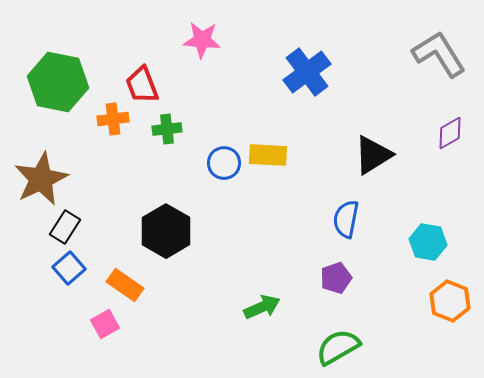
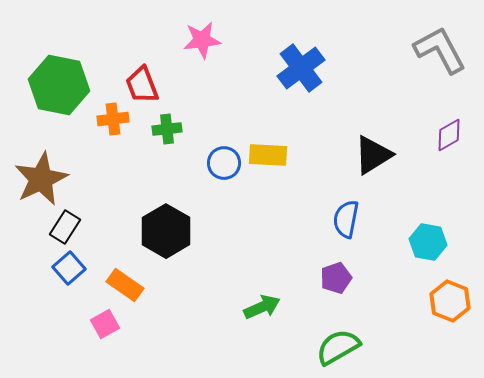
pink star: rotated 12 degrees counterclockwise
gray L-shape: moved 1 px right, 4 px up; rotated 4 degrees clockwise
blue cross: moved 6 px left, 4 px up
green hexagon: moved 1 px right, 3 px down
purple diamond: moved 1 px left, 2 px down
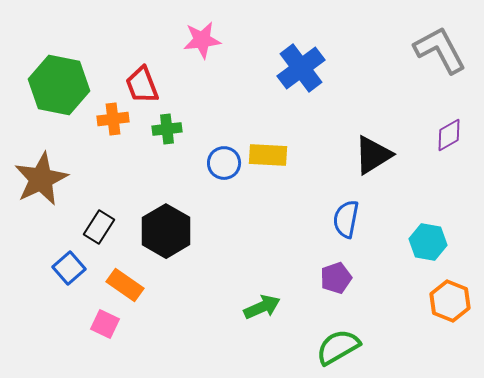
black rectangle: moved 34 px right
pink square: rotated 36 degrees counterclockwise
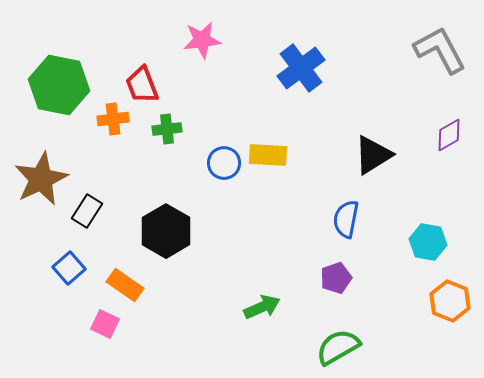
black rectangle: moved 12 px left, 16 px up
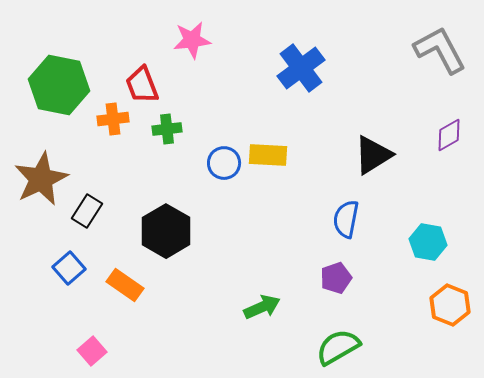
pink star: moved 10 px left
orange hexagon: moved 4 px down
pink square: moved 13 px left, 27 px down; rotated 24 degrees clockwise
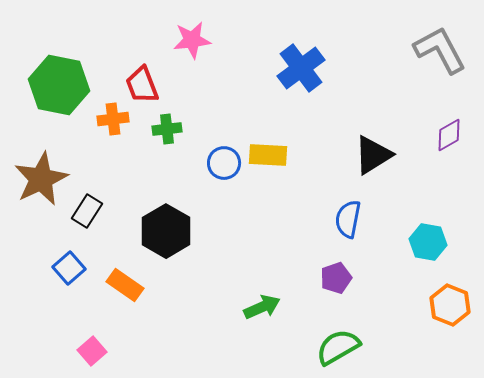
blue semicircle: moved 2 px right
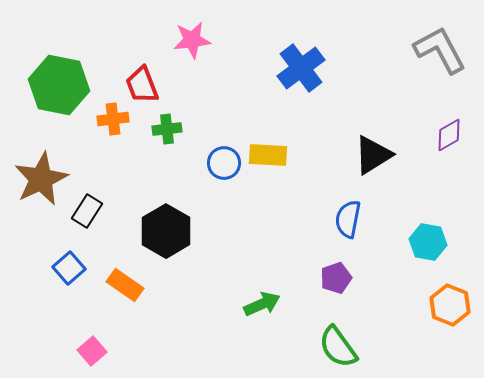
green arrow: moved 3 px up
green semicircle: rotated 96 degrees counterclockwise
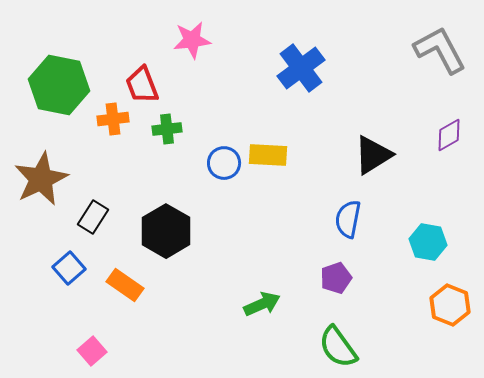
black rectangle: moved 6 px right, 6 px down
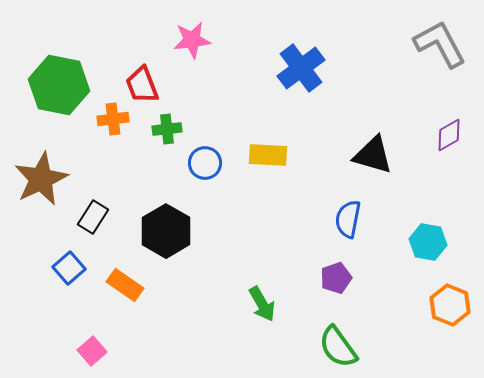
gray L-shape: moved 6 px up
black triangle: rotated 48 degrees clockwise
blue circle: moved 19 px left
green arrow: rotated 84 degrees clockwise
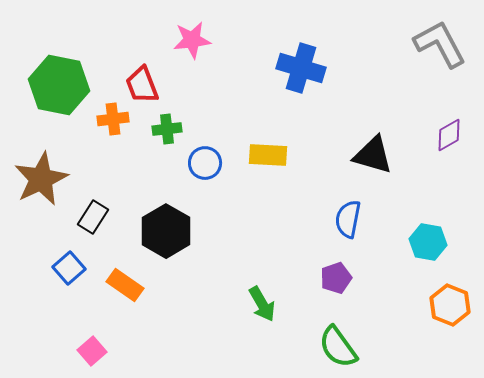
blue cross: rotated 36 degrees counterclockwise
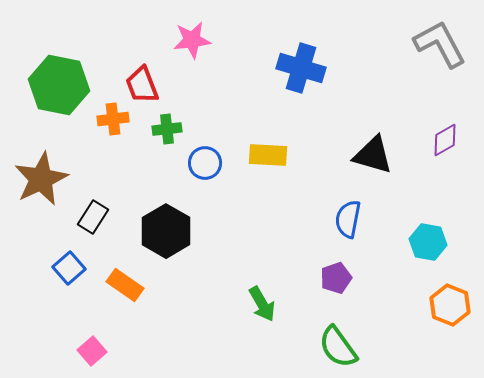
purple diamond: moved 4 px left, 5 px down
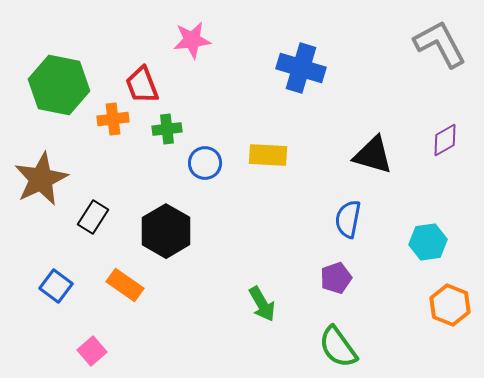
cyan hexagon: rotated 18 degrees counterclockwise
blue square: moved 13 px left, 18 px down; rotated 12 degrees counterclockwise
